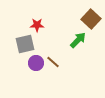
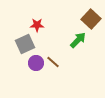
gray square: rotated 12 degrees counterclockwise
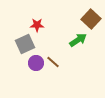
green arrow: rotated 12 degrees clockwise
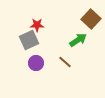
gray square: moved 4 px right, 4 px up
brown line: moved 12 px right
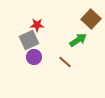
purple circle: moved 2 px left, 6 px up
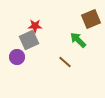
brown square: rotated 24 degrees clockwise
red star: moved 2 px left, 1 px down
green arrow: rotated 102 degrees counterclockwise
purple circle: moved 17 px left
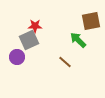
brown square: moved 2 px down; rotated 12 degrees clockwise
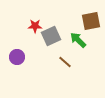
gray square: moved 22 px right, 4 px up
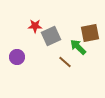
brown square: moved 1 px left, 12 px down
green arrow: moved 7 px down
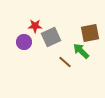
gray square: moved 1 px down
green arrow: moved 3 px right, 4 px down
purple circle: moved 7 px right, 15 px up
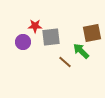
brown square: moved 2 px right
gray square: rotated 18 degrees clockwise
purple circle: moved 1 px left
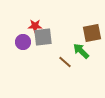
gray square: moved 8 px left
